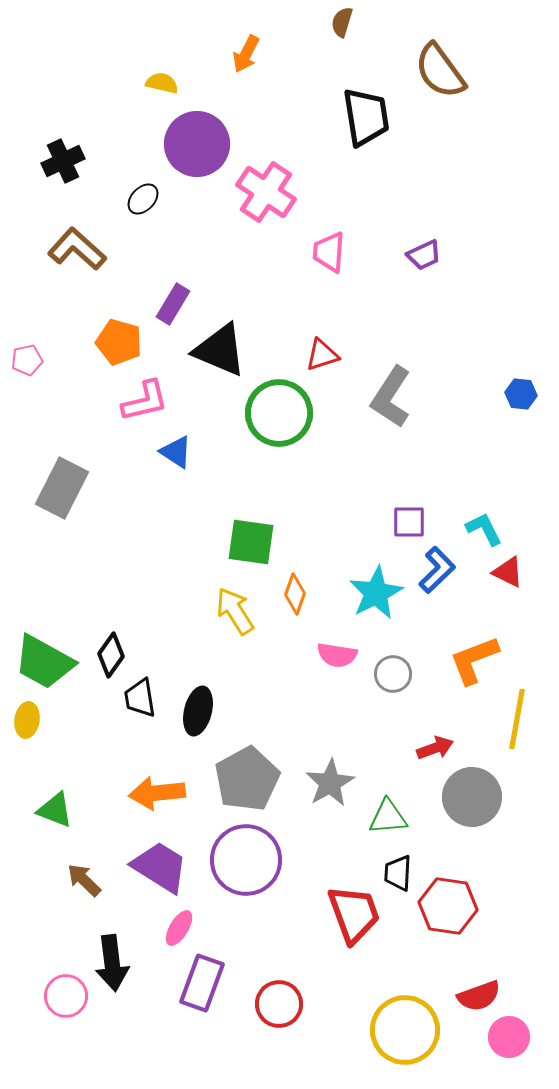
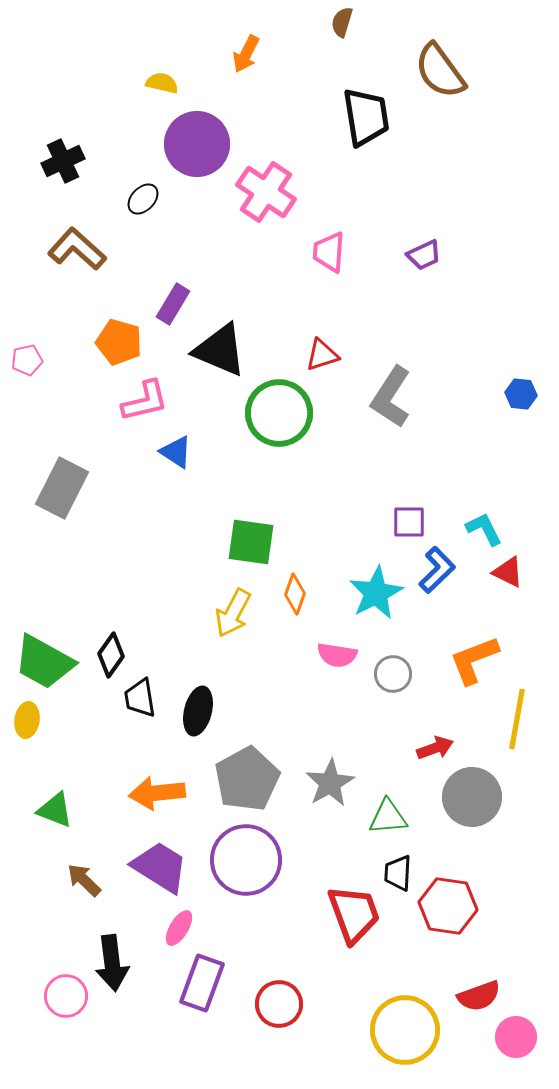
yellow arrow at (235, 611): moved 2 px left, 2 px down; rotated 120 degrees counterclockwise
pink circle at (509, 1037): moved 7 px right
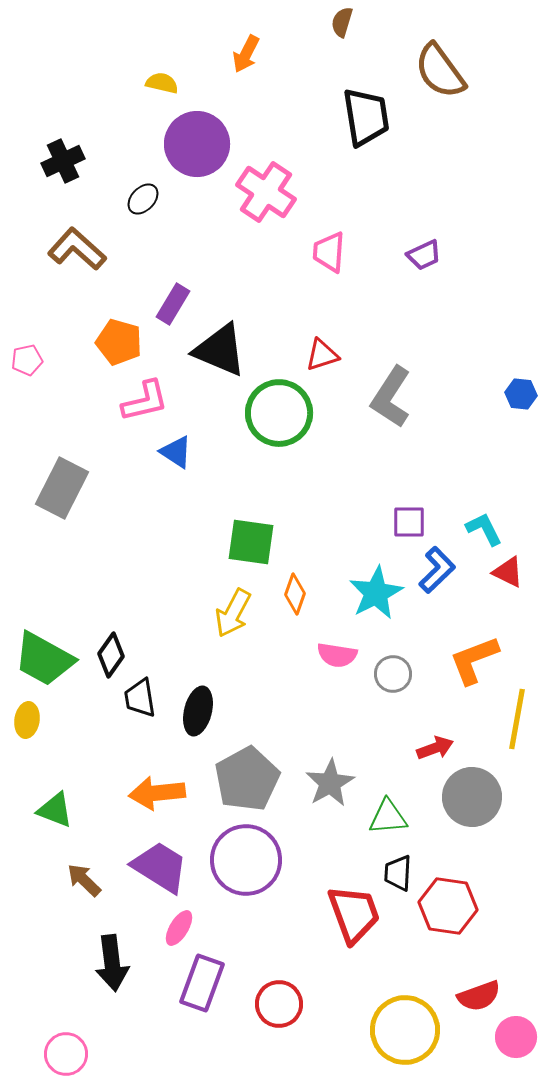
green trapezoid at (44, 662): moved 3 px up
pink circle at (66, 996): moved 58 px down
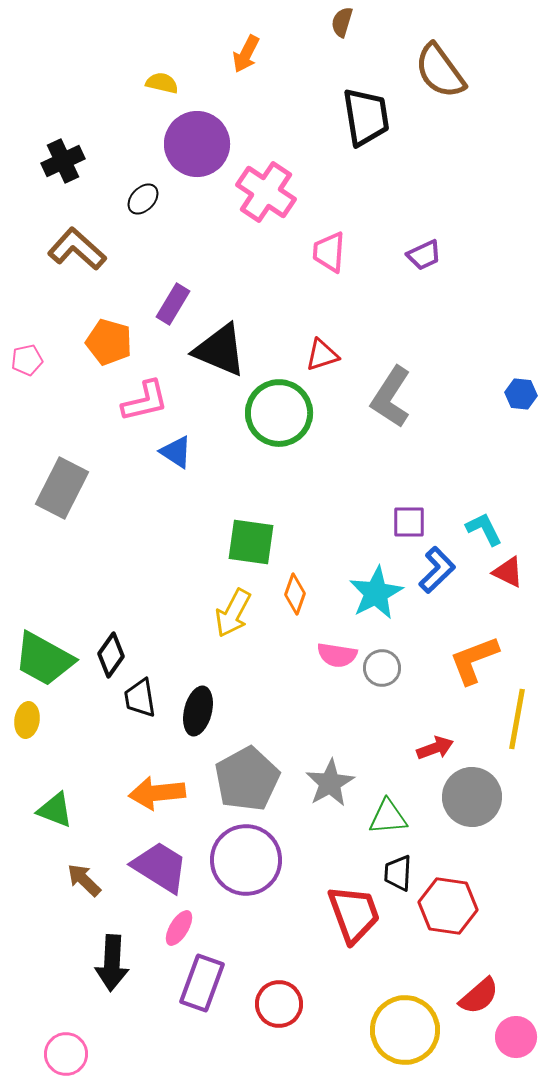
orange pentagon at (119, 342): moved 10 px left
gray circle at (393, 674): moved 11 px left, 6 px up
black arrow at (112, 963): rotated 10 degrees clockwise
red semicircle at (479, 996): rotated 21 degrees counterclockwise
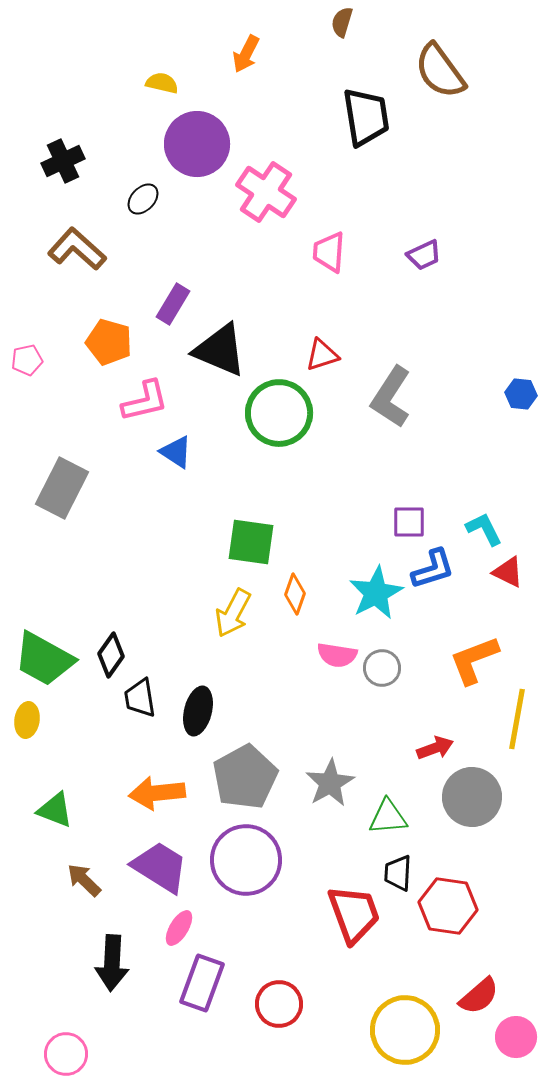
blue L-shape at (437, 570): moved 4 px left, 1 px up; rotated 27 degrees clockwise
gray pentagon at (247, 779): moved 2 px left, 2 px up
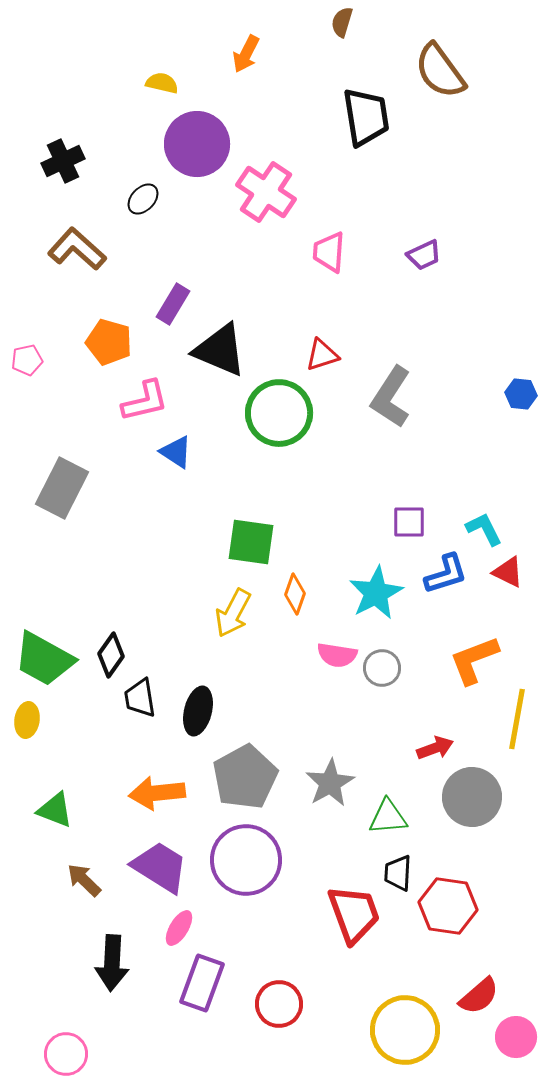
blue L-shape at (433, 569): moved 13 px right, 5 px down
